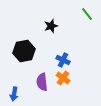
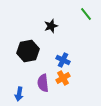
green line: moved 1 px left
black hexagon: moved 4 px right
orange cross: rotated 24 degrees clockwise
purple semicircle: moved 1 px right, 1 px down
blue arrow: moved 5 px right
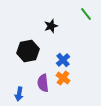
blue cross: rotated 24 degrees clockwise
orange cross: rotated 24 degrees counterclockwise
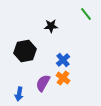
black star: rotated 16 degrees clockwise
black hexagon: moved 3 px left
purple semicircle: rotated 36 degrees clockwise
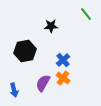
blue arrow: moved 5 px left, 4 px up; rotated 24 degrees counterclockwise
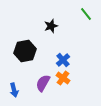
black star: rotated 16 degrees counterclockwise
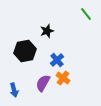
black star: moved 4 px left, 5 px down
blue cross: moved 6 px left
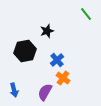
purple semicircle: moved 2 px right, 9 px down
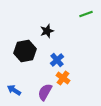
green line: rotated 72 degrees counterclockwise
blue arrow: rotated 136 degrees clockwise
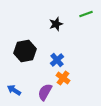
black star: moved 9 px right, 7 px up
